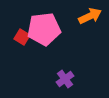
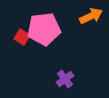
orange arrow: moved 1 px right
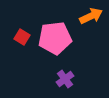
pink pentagon: moved 11 px right, 9 px down
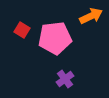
red square: moved 7 px up
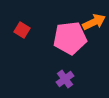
orange arrow: moved 3 px right, 6 px down
pink pentagon: moved 15 px right
